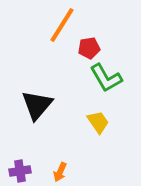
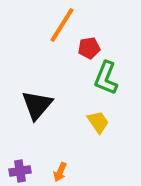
green L-shape: rotated 52 degrees clockwise
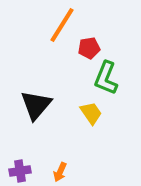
black triangle: moved 1 px left
yellow trapezoid: moved 7 px left, 9 px up
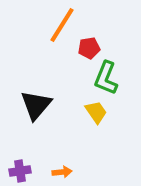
yellow trapezoid: moved 5 px right, 1 px up
orange arrow: moved 2 px right; rotated 120 degrees counterclockwise
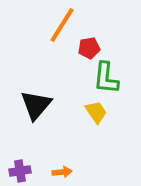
green L-shape: rotated 16 degrees counterclockwise
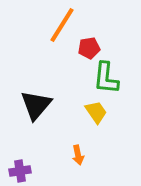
orange arrow: moved 16 px right, 17 px up; rotated 84 degrees clockwise
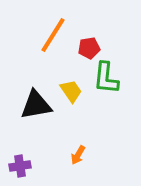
orange line: moved 9 px left, 10 px down
black triangle: rotated 40 degrees clockwise
yellow trapezoid: moved 25 px left, 21 px up
orange arrow: rotated 42 degrees clockwise
purple cross: moved 5 px up
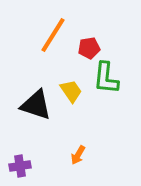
black triangle: rotated 28 degrees clockwise
